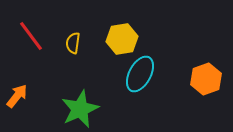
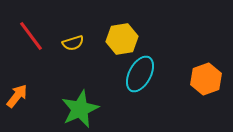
yellow semicircle: rotated 115 degrees counterclockwise
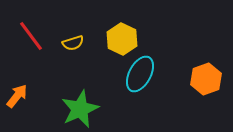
yellow hexagon: rotated 24 degrees counterclockwise
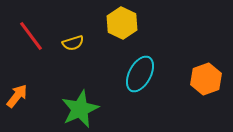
yellow hexagon: moved 16 px up
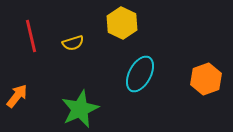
red line: rotated 24 degrees clockwise
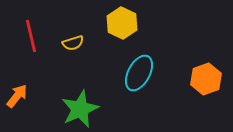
cyan ellipse: moved 1 px left, 1 px up
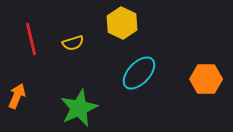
red line: moved 3 px down
cyan ellipse: rotated 15 degrees clockwise
orange hexagon: rotated 20 degrees clockwise
orange arrow: rotated 15 degrees counterclockwise
green star: moved 1 px left, 1 px up
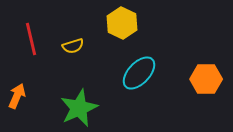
yellow semicircle: moved 3 px down
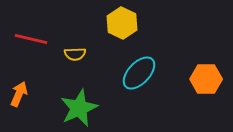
red line: rotated 64 degrees counterclockwise
yellow semicircle: moved 2 px right, 8 px down; rotated 15 degrees clockwise
orange arrow: moved 2 px right, 2 px up
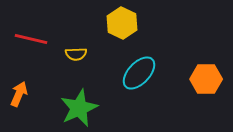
yellow semicircle: moved 1 px right
